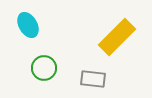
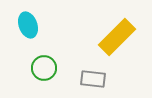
cyan ellipse: rotated 10 degrees clockwise
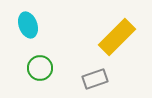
green circle: moved 4 px left
gray rectangle: moved 2 px right; rotated 25 degrees counterclockwise
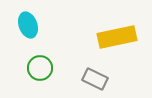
yellow rectangle: rotated 33 degrees clockwise
gray rectangle: rotated 45 degrees clockwise
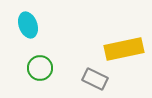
yellow rectangle: moved 7 px right, 12 px down
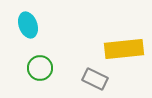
yellow rectangle: rotated 6 degrees clockwise
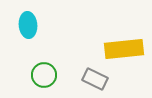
cyan ellipse: rotated 15 degrees clockwise
green circle: moved 4 px right, 7 px down
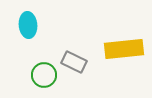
gray rectangle: moved 21 px left, 17 px up
